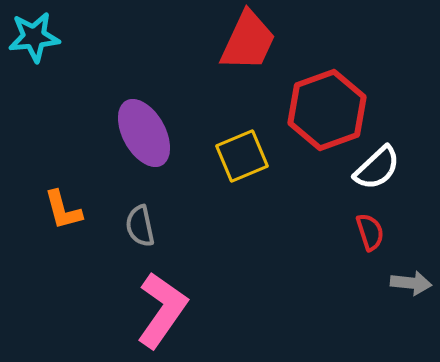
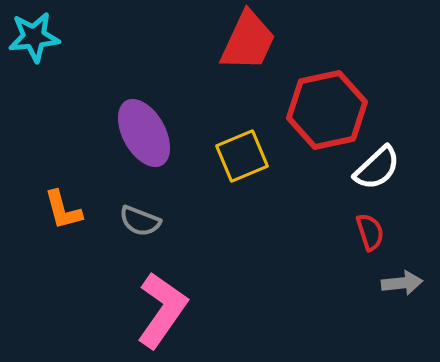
red hexagon: rotated 8 degrees clockwise
gray semicircle: moved 5 px up; rotated 57 degrees counterclockwise
gray arrow: moved 9 px left; rotated 12 degrees counterclockwise
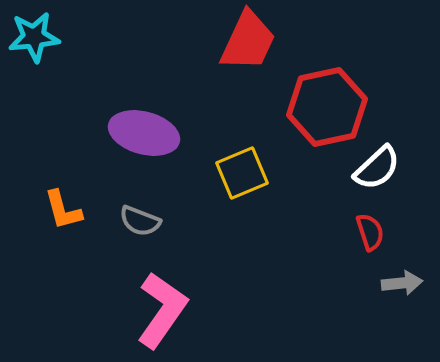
red hexagon: moved 3 px up
purple ellipse: rotated 46 degrees counterclockwise
yellow square: moved 17 px down
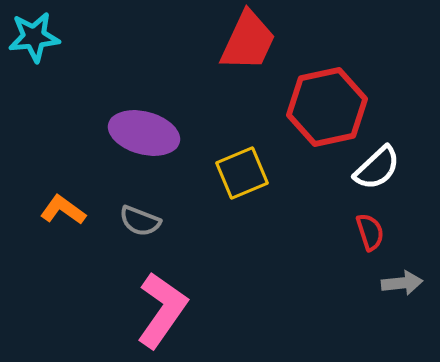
orange L-shape: rotated 141 degrees clockwise
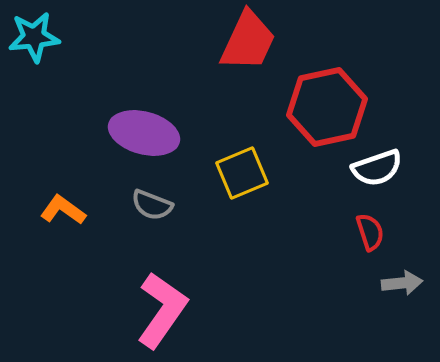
white semicircle: rotated 24 degrees clockwise
gray semicircle: moved 12 px right, 16 px up
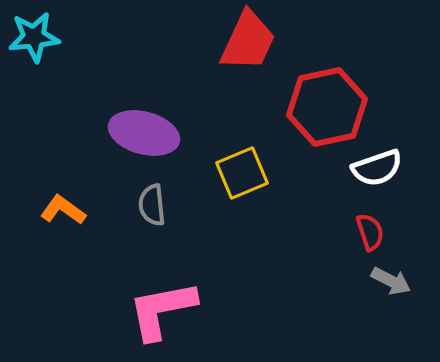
gray semicircle: rotated 63 degrees clockwise
gray arrow: moved 11 px left, 2 px up; rotated 33 degrees clockwise
pink L-shape: rotated 136 degrees counterclockwise
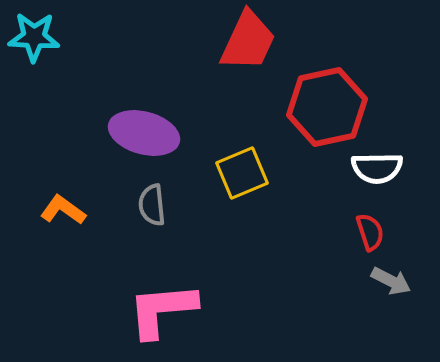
cyan star: rotated 9 degrees clockwise
white semicircle: rotated 18 degrees clockwise
pink L-shape: rotated 6 degrees clockwise
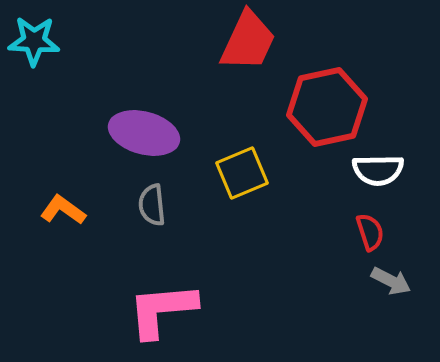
cyan star: moved 4 px down
white semicircle: moved 1 px right, 2 px down
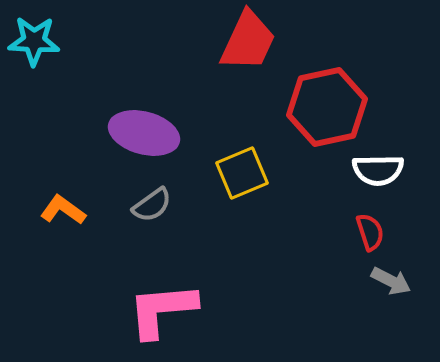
gray semicircle: rotated 120 degrees counterclockwise
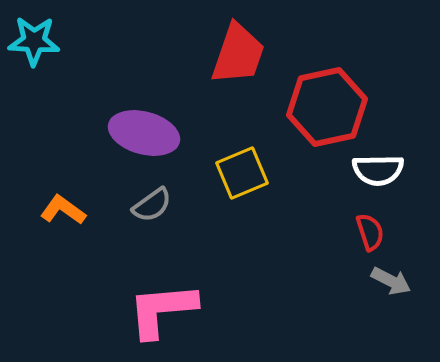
red trapezoid: moved 10 px left, 13 px down; rotated 6 degrees counterclockwise
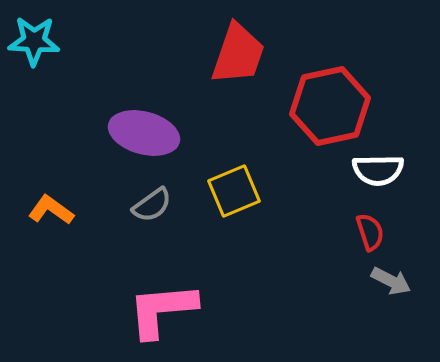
red hexagon: moved 3 px right, 1 px up
yellow square: moved 8 px left, 18 px down
orange L-shape: moved 12 px left
